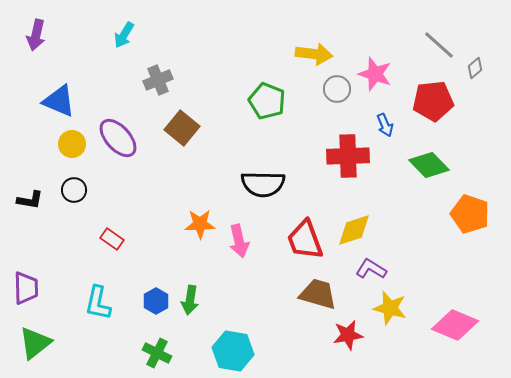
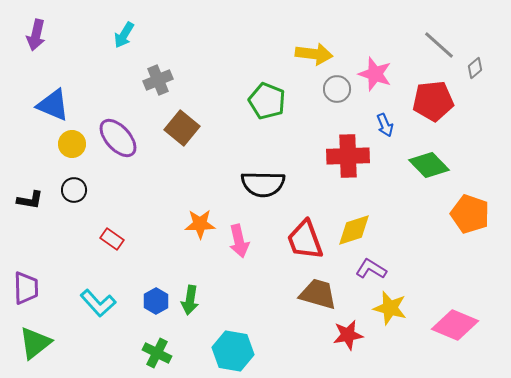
blue triangle: moved 6 px left, 4 px down
cyan L-shape: rotated 54 degrees counterclockwise
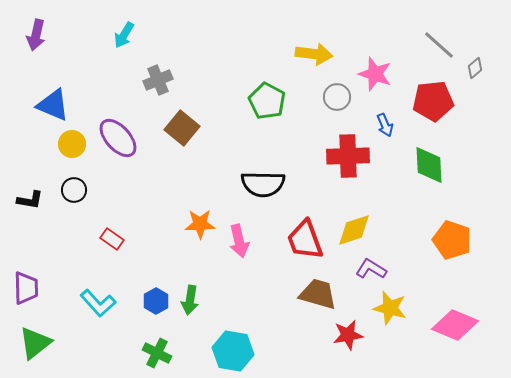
gray circle: moved 8 px down
green pentagon: rotated 6 degrees clockwise
green diamond: rotated 42 degrees clockwise
orange pentagon: moved 18 px left, 26 px down
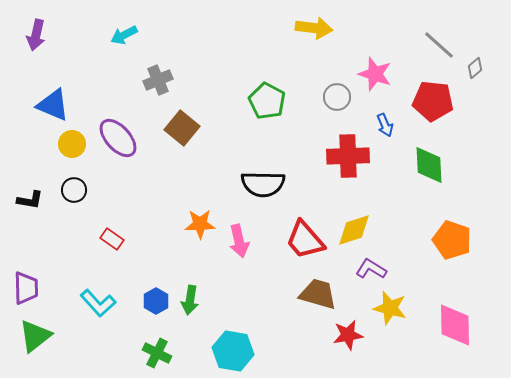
cyan arrow: rotated 32 degrees clockwise
yellow arrow: moved 26 px up
red pentagon: rotated 12 degrees clockwise
red trapezoid: rotated 21 degrees counterclockwise
pink diamond: rotated 66 degrees clockwise
green triangle: moved 7 px up
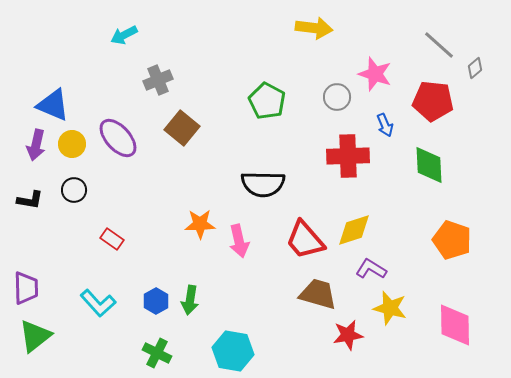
purple arrow: moved 110 px down
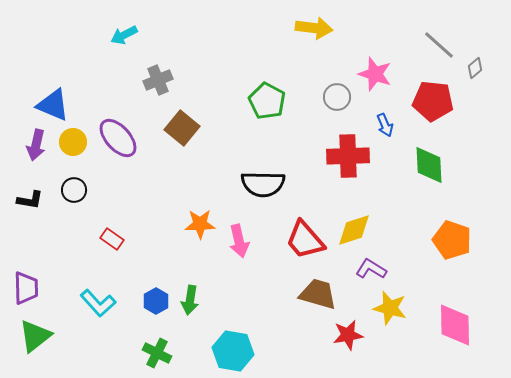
yellow circle: moved 1 px right, 2 px up
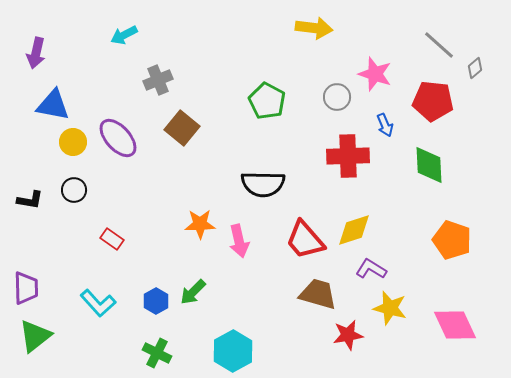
blue triangle: rotated 12 degrees counterclockwise
purple arrow: moved 92 px up
green arrow: moved 3 px right, 8 px up; rotated 36 degrees clockwise
pink diamond: rotated 24 degrees counterclockwise
cyan hexagon: rotated 21 degrees clockwise
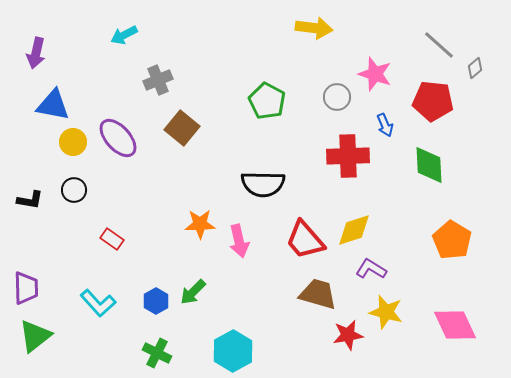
orange pentagon: rotated 12 degrees clockwise
yellow star: moved 4 px left, 4 px down
